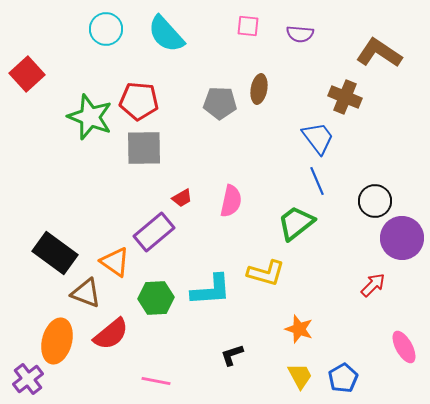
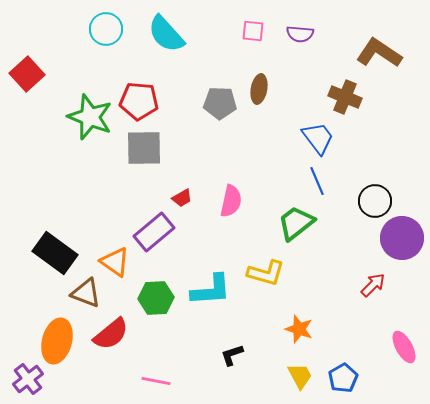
pink square: moved 5 px right, 5 px down
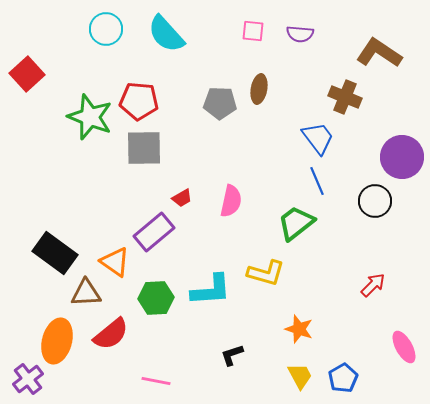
purple circle: moved 81 px up
brown triangle: rotated 24 degrees counterclockwise
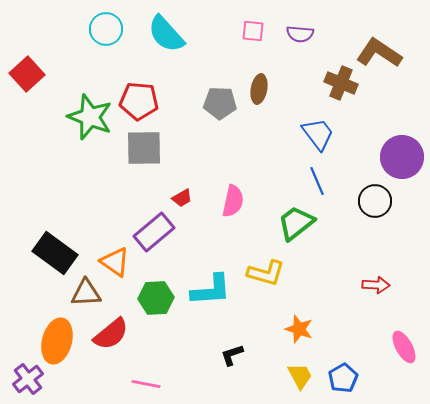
brown cross: moved 4 px left, 14 px up
blue trapezoid: moved 4 px up
pink semicircle: moved 2 px right
red arrow: moved 3 px right; rotated 48 degrees clockwise
pink line: moved 10 px left, 3 px down
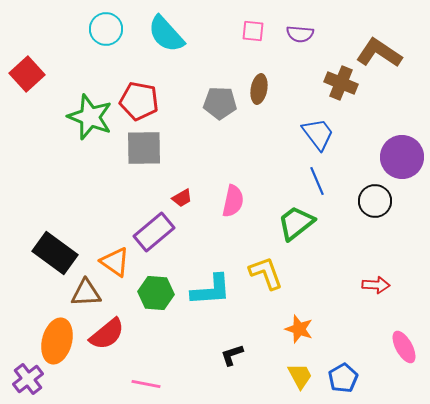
red pentagon: rotated 6 degrees clockwise
yellow L-shape: rotated 126 degrees counterclockwise
green hexagon: moved 5 px up; rotated 8 degrees clockwise
red semicircle: moved 4 px left
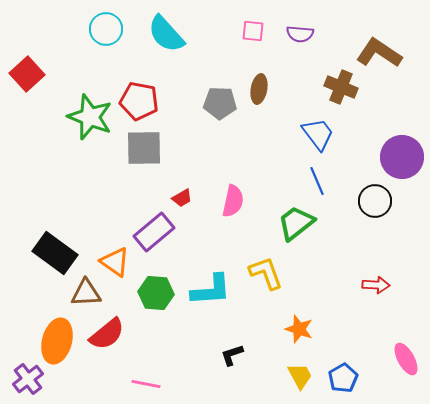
brown cross: moved 4 px down
pink ellipse: moved 2 px right, 12 px down
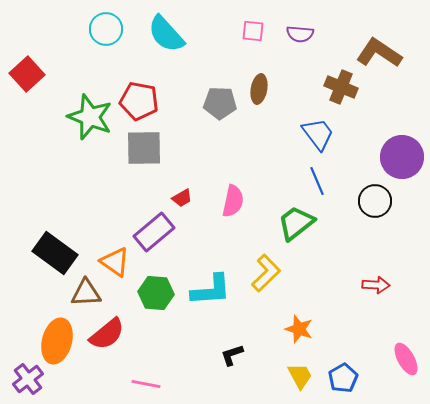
yellow L-shape: rotated 66 degrees clockwise
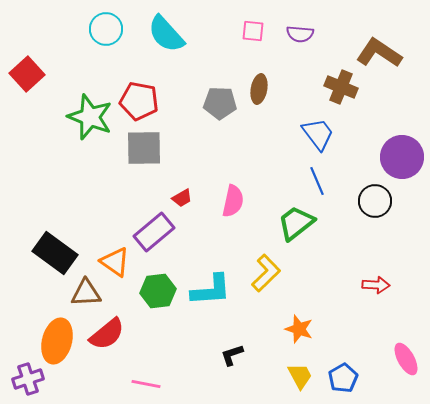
green hexagon: moved 2 px right, 2 px up; rotated 12 degrees counterclockwise
purple cross: rotated 20 degrees clockwise
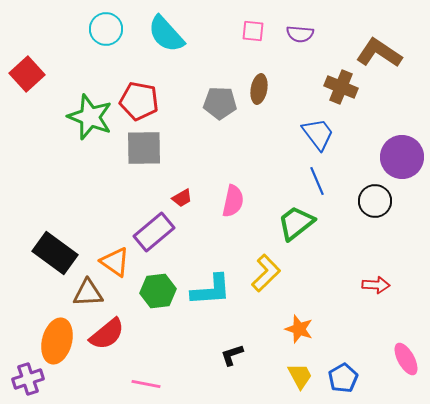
brown triangle: moved 2 px right
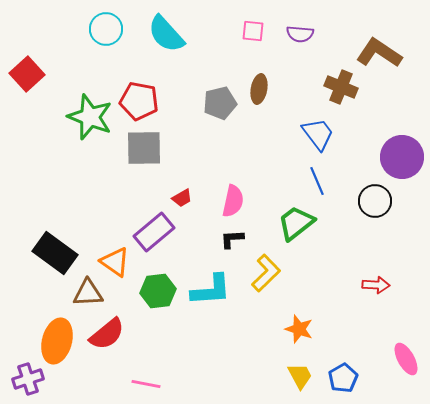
gray pentagon: rotated 16 degrees counterclockwise
black L-shape: moved 116 px up; rotated 15 degrees clockwise
